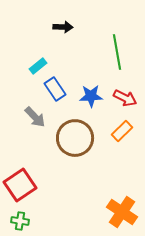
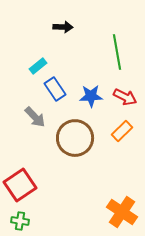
red arrow: moved 1 px up
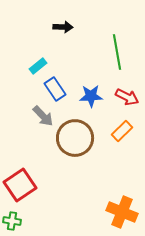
red arrow: moved 2 px right
gray arrow: moved 8 px right, 1 px up
orange cross: rotated 12 degrees counterclockwise
green cross: moved 8 px left
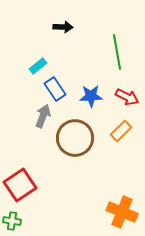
gray arrow: rotated 115 degrees counterclockwise
orange rectangle: moved 1 px left
